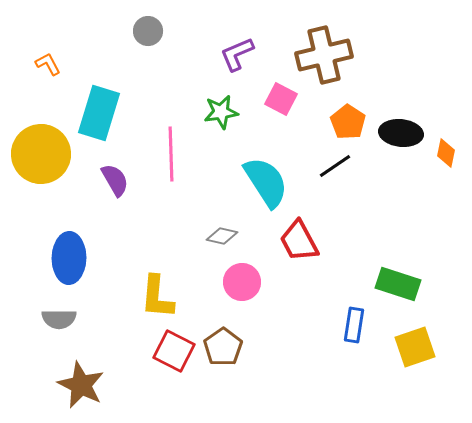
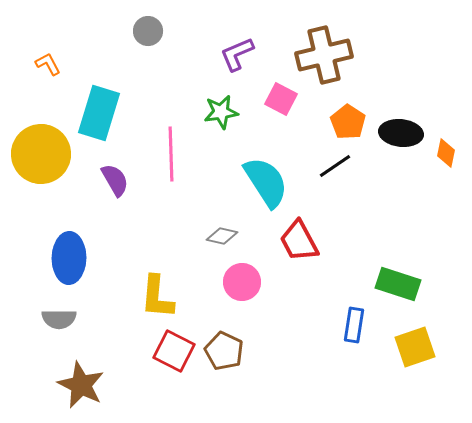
brown pentagon: moved 1 px right, 4 px down; rotated 12 degrees counterclockwise
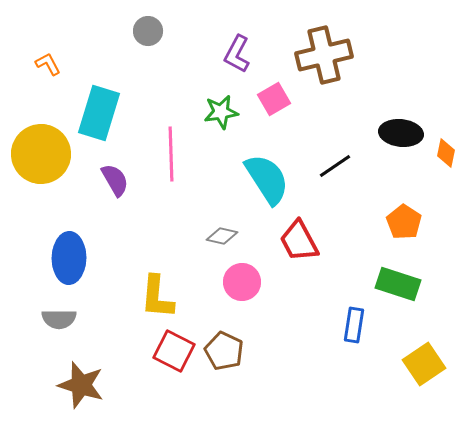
purple L-shape: rotated 39 degrees counterclockwise
pink square: moved 7 px left; rotated 32 degrees clockwise
orange pentagon: moved 56 px right, 100 px down
cyan semicircle: moved 1 px right, 3 px up
yellow square: moved 9 px right, 17 px down; rotated 15 degrees counterclockwise
brown star: rotated 9 degrees counterclockwise
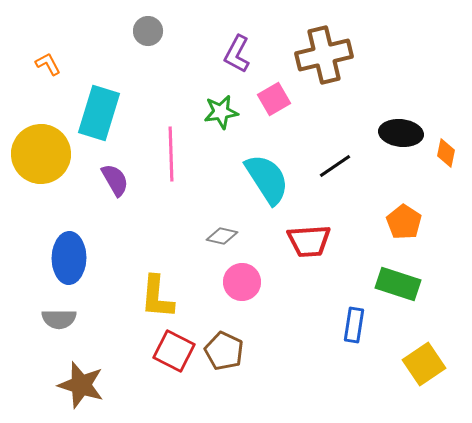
red trapezoid: moved 10 px right; rotated 66 degrees counterclockwise
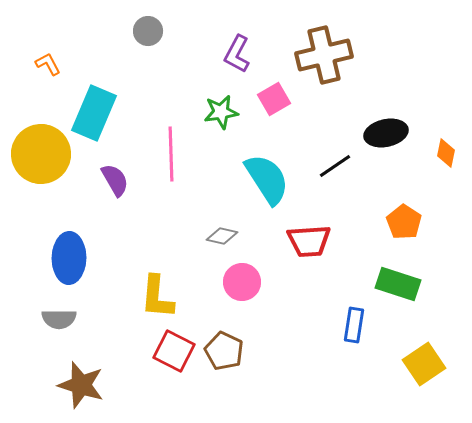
cyan rectangle: moved 5 px left; rotated 6 degrees clockwise
black ellipse: moved 15 px left; rotated 18 degrees counterclockwise
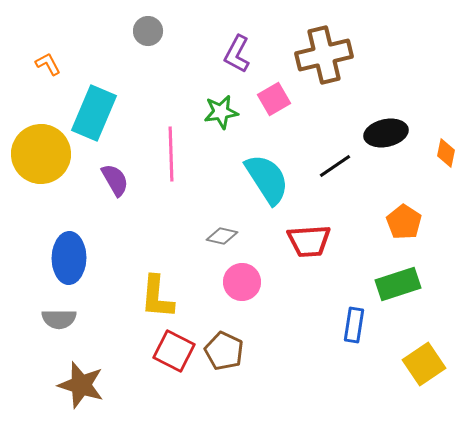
green rectangle: rotated 36 degrees counterclockwise
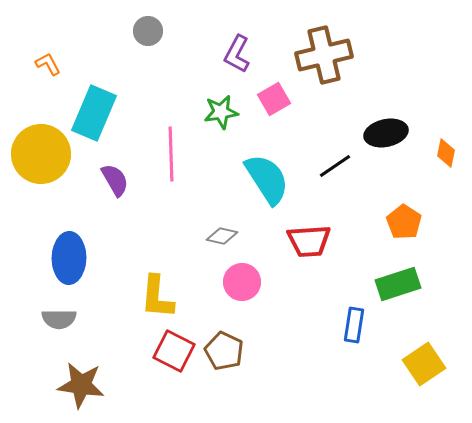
brown star: rotated 9 degrees counterclockwise
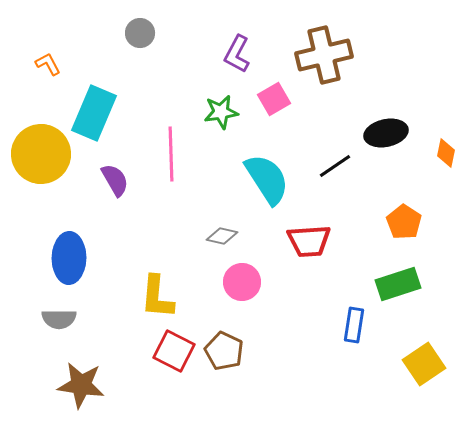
gray circle: moved 8 px left, 2 px down
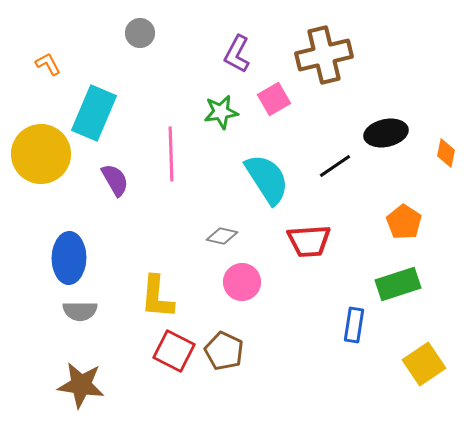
gray semicircle: moved 21 px right, 8 px up
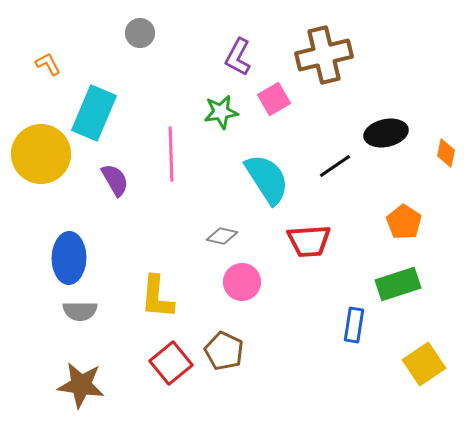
purple L-shape: moved 1 px right, 3 px down
red square: moved 3 px left, 12 px down; rotated 24 degrees clockwise
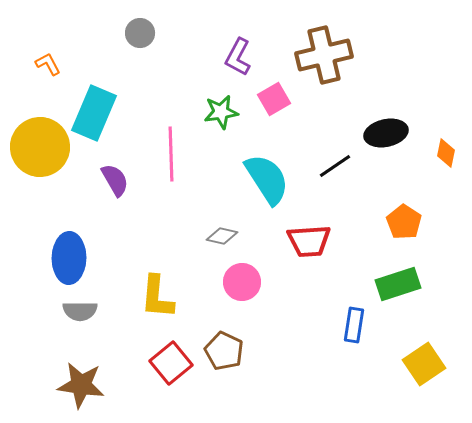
yellow circle: moved 1 px left, 7 px up
